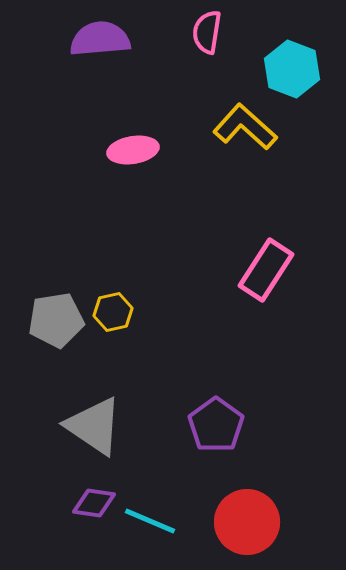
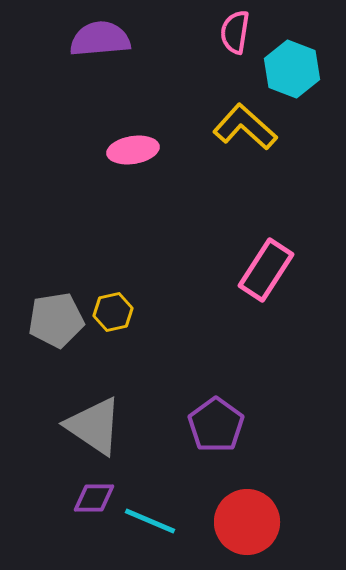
pink semicircle: moved 28 px right
purple diamond: moved 5 px up; rotated 9 degrees counterclockwise
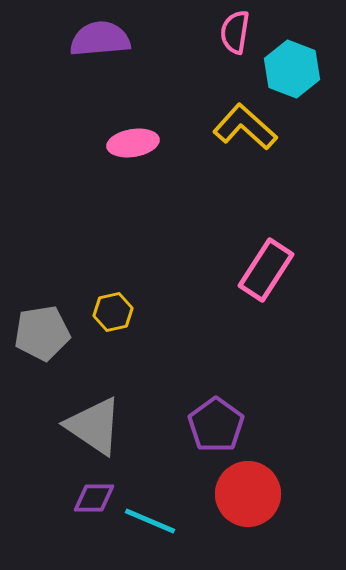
pink ellipse: moved 7 px up
gray pentagon: moved 14 px left, 13 px down
red circle: moved 1 px right, 28 px up
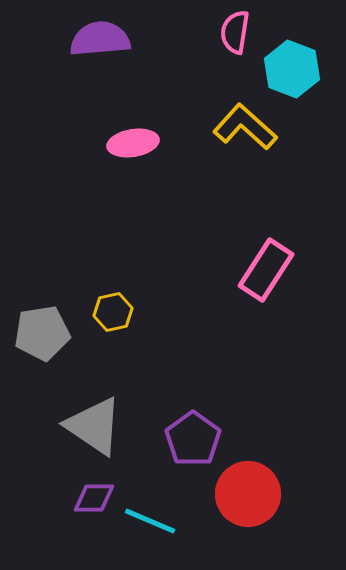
purple pentagon: moved 23 px left, 14 px down
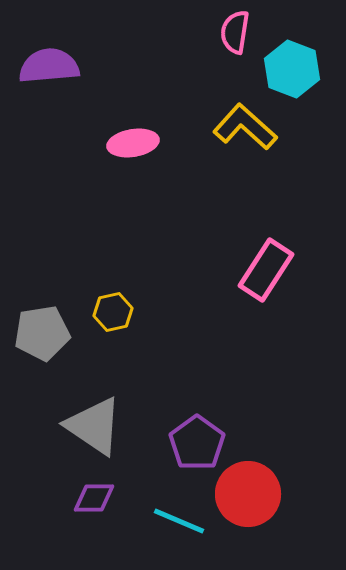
purple semicircle: moved 51 px left, 27 px down
purple pentagon: moved 4 px right, 4 px down
cyan line: moved 29 px right
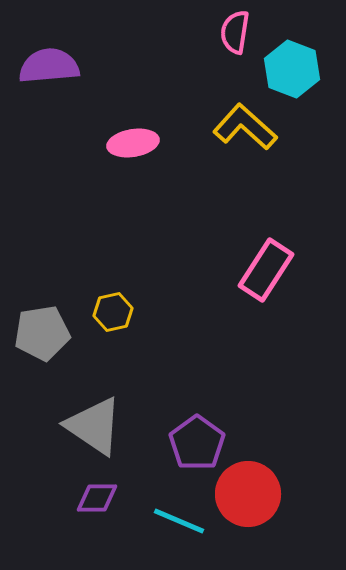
purple diamond: moved 3 px right
